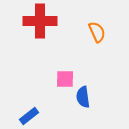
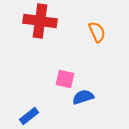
red cross: rotated 8 degrees clockwise
pink square: rotated 12 degrees clockwise
blue semicircle: rotated 80 degrees clockwise
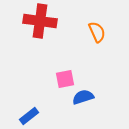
pink square: rotated 24 degrees counterclockwise
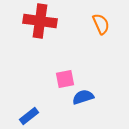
orange semicircle: moved 4 px right, 8 px up
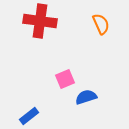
pink square: rotated 12 degrees counterclockwise
blue semicircle: moved 3 px right
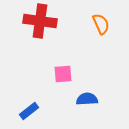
pink square: moved 2 px left, 5 px up; rotated 18 degrees clockwise
blue semicircle: moved 1 px right, 2 px down; rotated 15 degrees clockwise
blue rectangle: moved 5 px up
